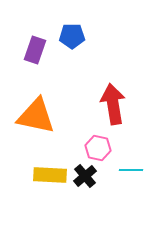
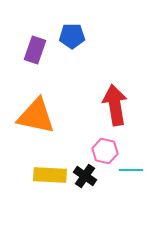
red arrow: moved 2 px right, 1 px down
pink hexagon: moved 7 px right, 3 px down
black cross: rotated 15 degrees counterclockwise
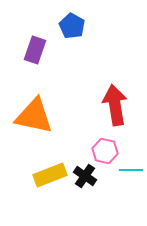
blue pentagon: moved 10 px up; rotated 30 degrees clockwise
orange triangle: moved 2 px left
yellow rectangle: rotated 24 degrees counterclockwise
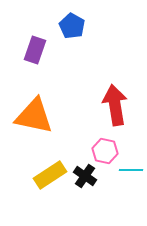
yellow rectangle: rotated 12 degrees counterclockwise
